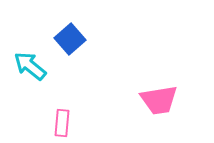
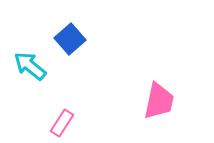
pink trapezoid: moved 1 px down; rotated 69 degrees counterclockwise
pink rectangle: rotated 28 degrees clockwise
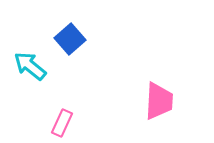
pink trapezoid: rotated 9 degrees counterclockwise
pink rectangle: rotated 8 degrees counterclockwise
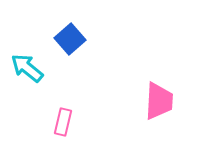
cyan arrow: moved 3 px left, 2 px down
pink rectangle: moved 1 px right, 1 px up; rotated 12 degrees counterclockwise
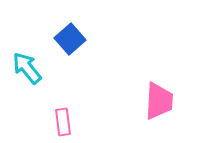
cyan arrow: rotated 12 degrees clockwise
pink rectangle: rotated 20 degrees counterclockwise
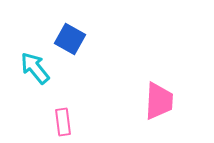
blue square: rotated 20 degrees counterclockwise
cyan arrow: moved 8 px right
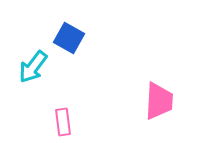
blue square: moved 1 px left, 1 px up
cyan arrow: moved 2 px left, 1 px up; rotated 104 degrees counterclockwise
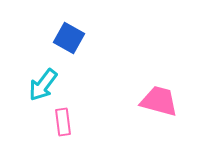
cyan arrow: moved 10 px right, 18 px down
pink trapezoid: rotated 78 degrees counterclockwise
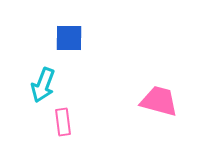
blue square: rotated 28 degrees counterclockwise
cyan arrow: rotated 16 degrees counterclockwise
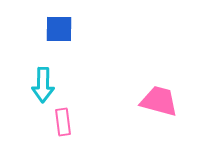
blue square: moved 10 px left, 9 px up
cyan arrow: rotated 20 degrees counterclockwise
